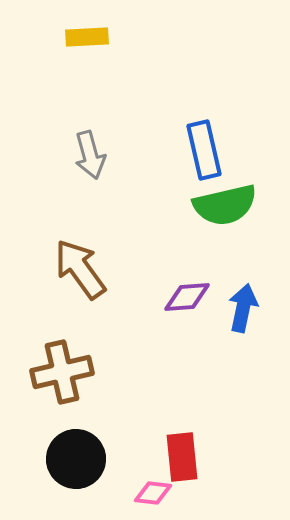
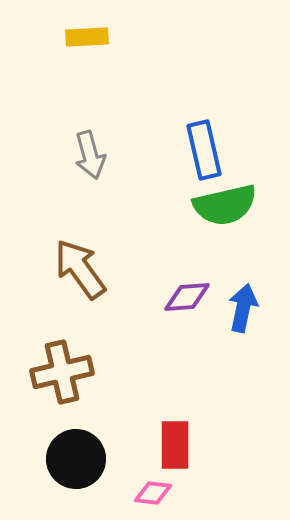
red rectangle: moved 7 px left, 12 px up; rotated 6 degrees clockwise
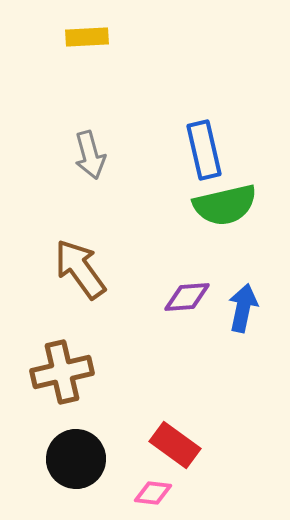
red rectangle: rotated 54 degrees counterclockwise
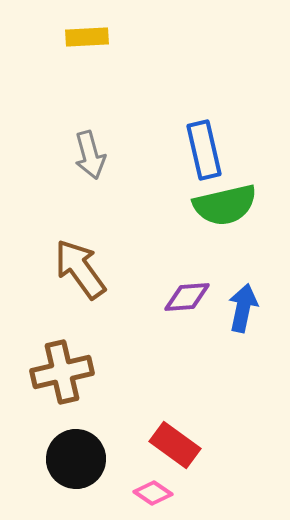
pink diamond: rotated 27 degrees clockwise
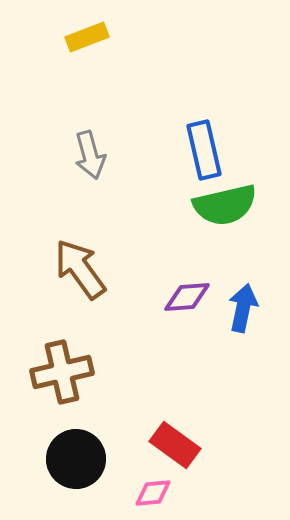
yellow rectangle: rotated 18 degrees counterclockwise
pink diamond: rotated 39 degrees counterclockwise
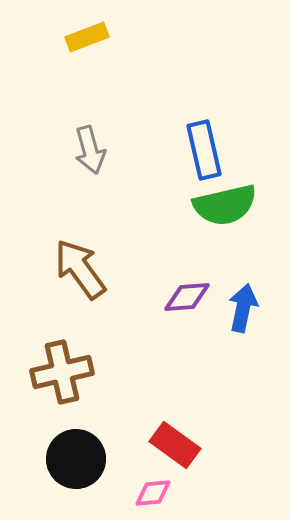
gray arrow: moved 5 px up
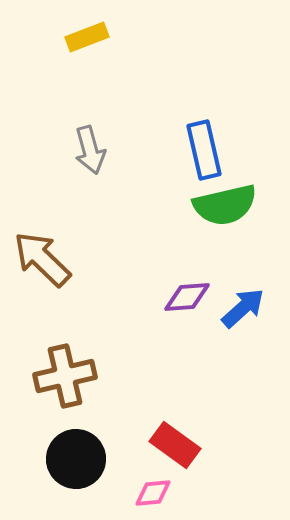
brown arrow: moved 38 px left, 10 px up; rotated 10 degrees counterclockwise
blue arrow: rotated 36 degrees clockwise
brown cross: moved 3 px right, 4 px down
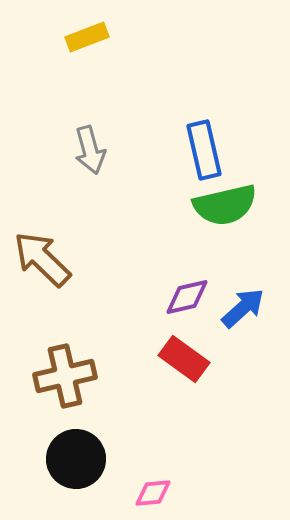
purple diamond: rotated 9 degrees counterclockwise
red rectangle: moved 9 px right, 86 px up
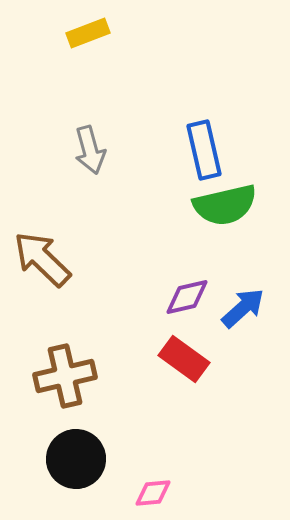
yellow rectangle: moved 1 px right, 4 px up
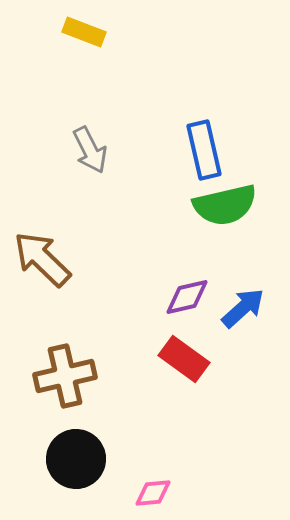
yellow rectangle: moved 4 px left, 1 px up; rotated 42 degrees clockwise
gray arrow: rotated 12 degrees counterclockwise
